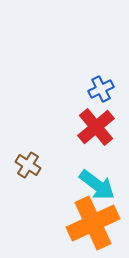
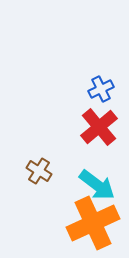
red cross: moved 3 px right
brown cross: moved 11 px right, 6 px down
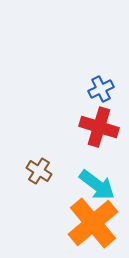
red cross: rotated 33 degrees counterclockwise
orange cross: rotated 15 degrees counterclockwise
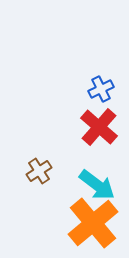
red cross: rotated 24 degrees clockwise
brown cross: rotated 25 degrees clockwise
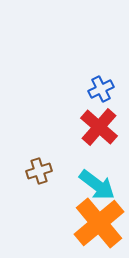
brown cross: rotated 15 degrees clockwise
orange cross: moved 6 px right
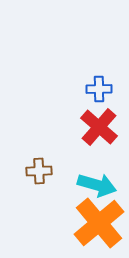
blue cross: moved 2 px left; rotated 25 degrees clockwise
brown cross: rotated 15 degrees clockwise
cyan arrow: rotated 21 degrees counterclockwise
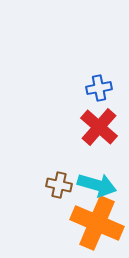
blue cross: moved 1 px up; rotated 10 degrees counterclockwise
brown cross: moved 20 px right, 14 px down; rotated 15 degrees clockwise
orange cross: moved 2 px left; rotated 27 degrees counterclockwise
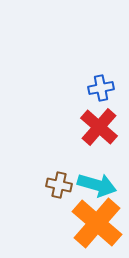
blue cross: moved 2 px right
orange cross: rotated 18 degrees clockwise
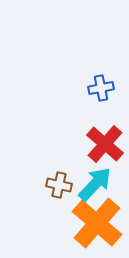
red cross: moved 6 px right, 17 px down
cyan arrow: moved 2 px left, 1 px up; rotated 63 degrees counterclockwise
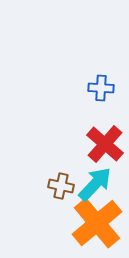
blue cross: rotated 15 degrees clockwise
brown cross: moved 2 px right, 1 px down
orange cross: rotated 9 degrees clockwise
